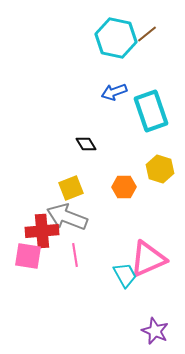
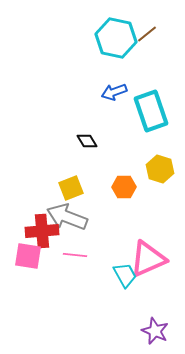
black diamond: moved 1 px right, 3 px up
pink line: rotated 75 degrees counterclockwise
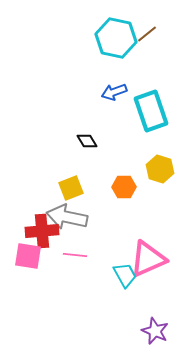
gray arrow: rotated 9 degrees counterclockwise
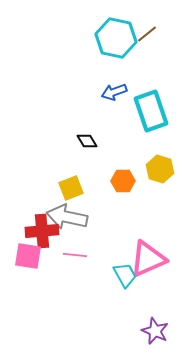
orange hexagon: moved 1 px left, 6 px up
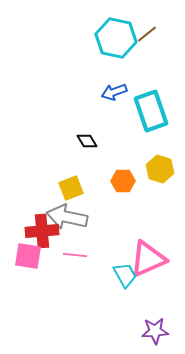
purple star: rotated 28 degrees counterclockwise
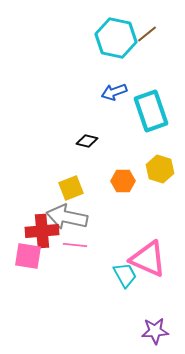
black diamond: rotated 45 degrees counterclockwise
pink line: moved 10 px up
pink triangle: rotated 48 degrees clockwise
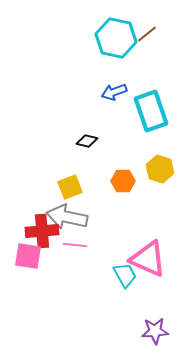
yellow square: moved 1 px left, 1 px up
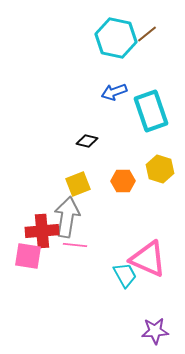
yellow square: moved 8 px right, 3 px up
gray arrow: rotated 87 degrees clockwise
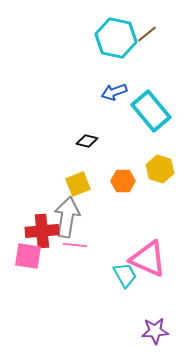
cyan rectangle: rotated 21 degrees counterclockwise
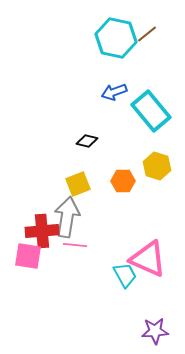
yellow hexagon: moved 3 px left, 3 px up
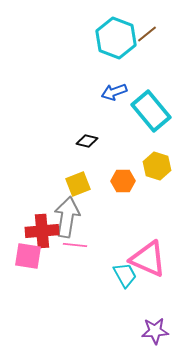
cyan hexagon: rotated 9 degrees clockwise
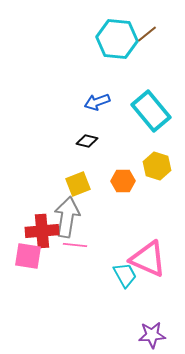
cyan hexagon: moved 1 px right, 1 px down; rotated 15 degrees counterclockwise
blue arrow: moved 17 px left, 10 px down
purple star: moved 3 px left, 4 px down
